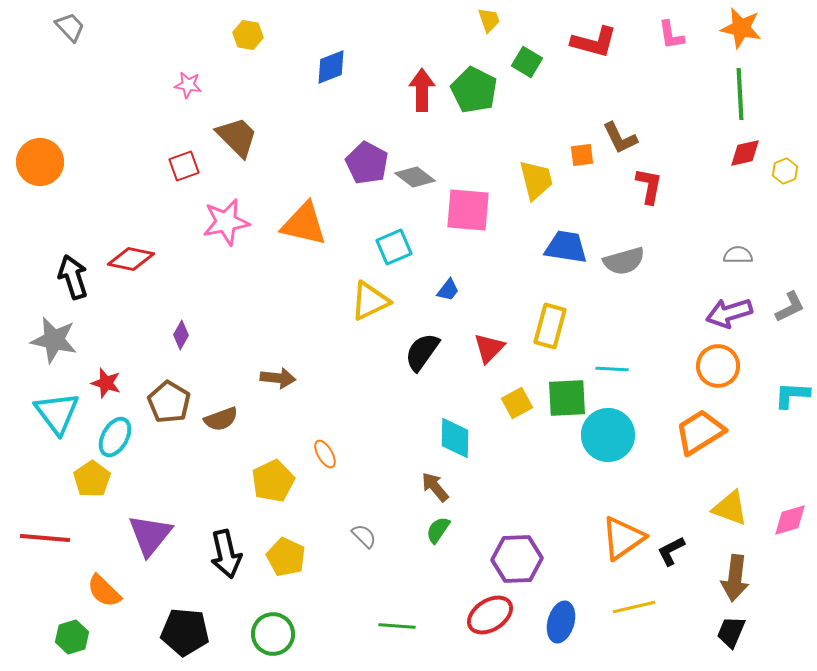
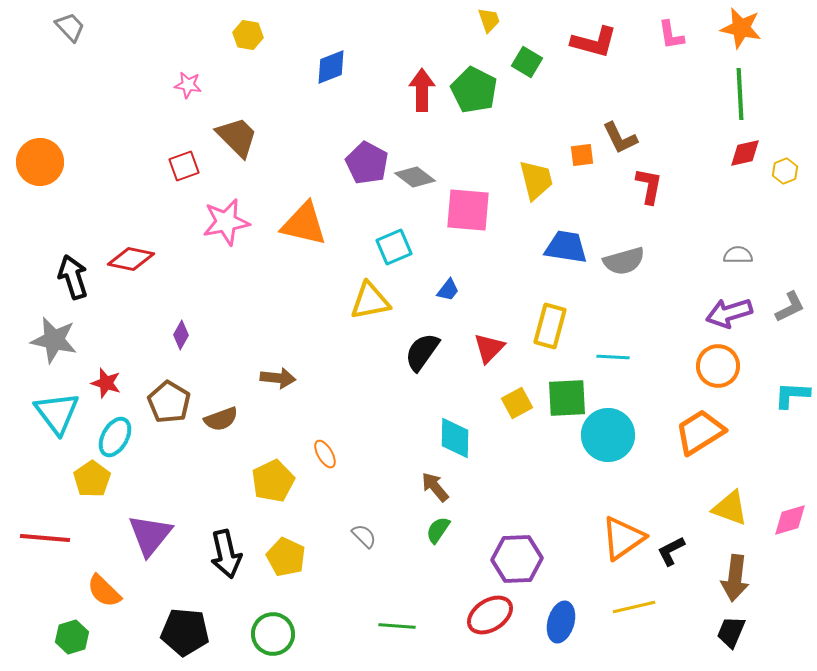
yellow triangle at (370, 301): rotated 15 degrees clockwise
cyan line at (612, 369): moved 1 px right, 12 px up
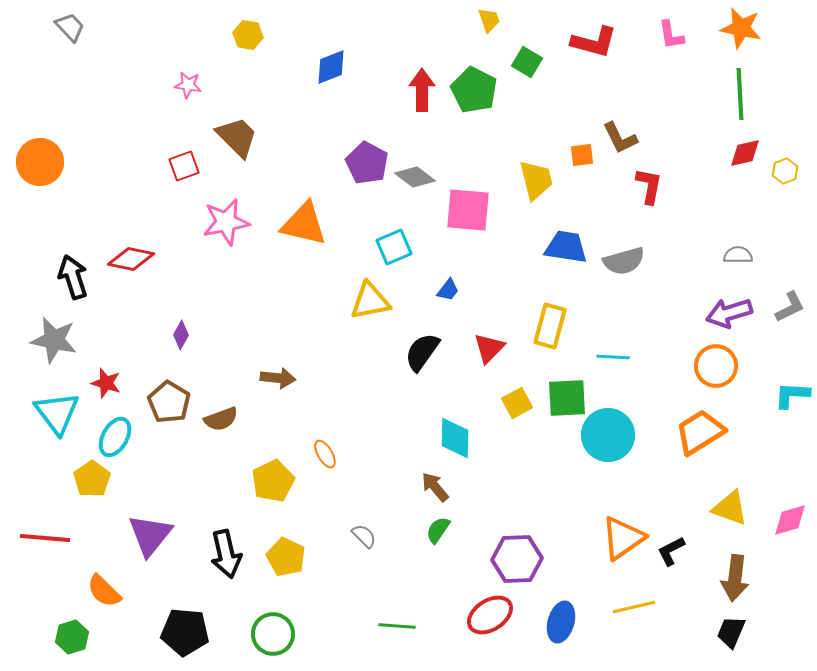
orange circle at (718, 366): moved 2 px left
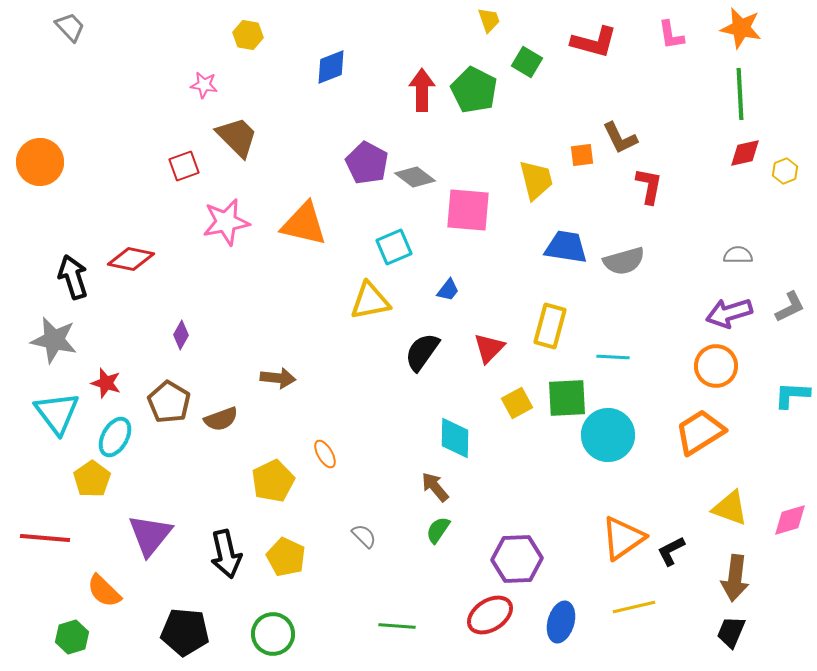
pink star at (188, 85): moved 16 px right
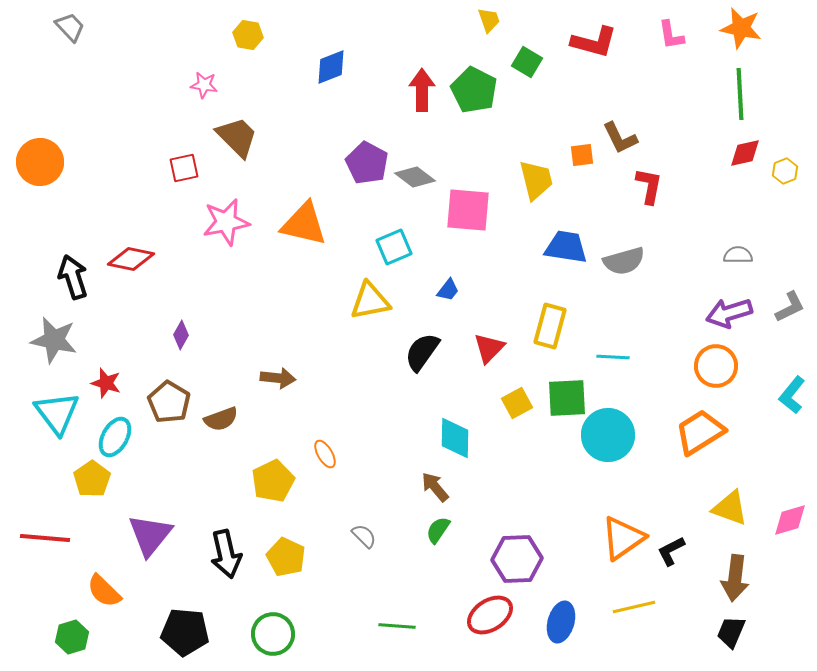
red square at (184, 166): moved 2 px down; rotated 8 degrees clockwise
cyan L-shape at (792, 395): rotated 54 degrees counterclockwise
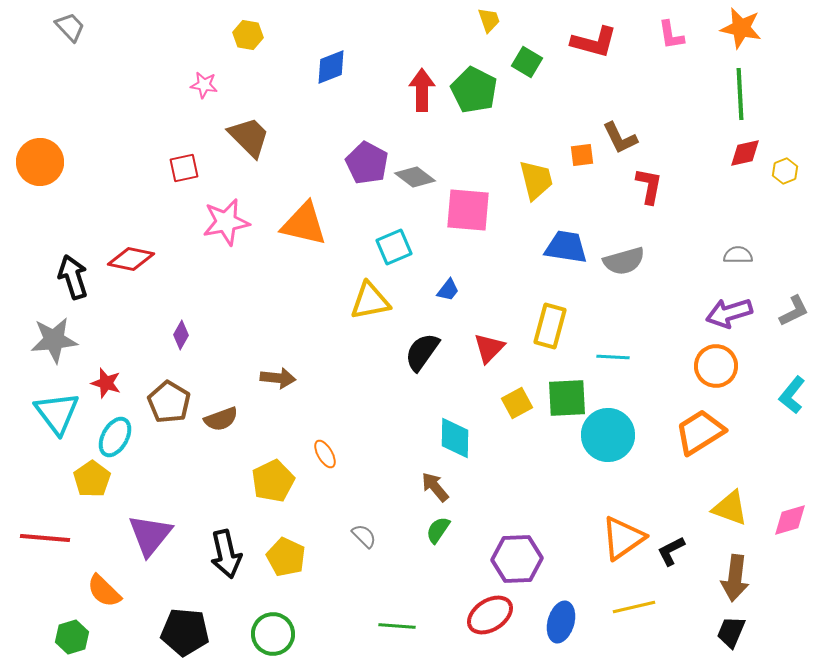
brown trapezoid at (237, 137): moved 12 px right
gray L-shape at (790, 307): moved 4 px right, 4 px down
gray star at (54, 340): rotated 18 degrees counterclockwise
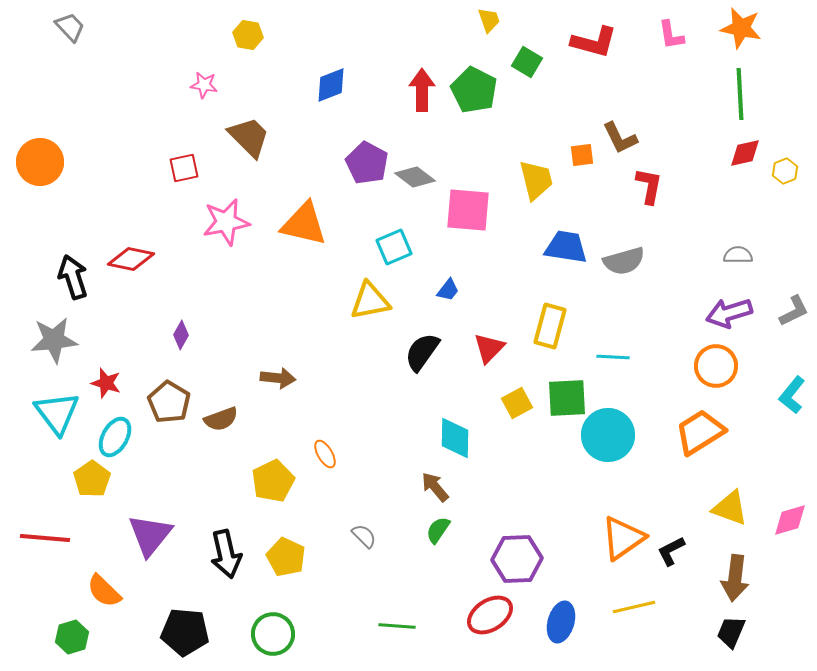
blue diamond at (331, 67): moved 18 px down
